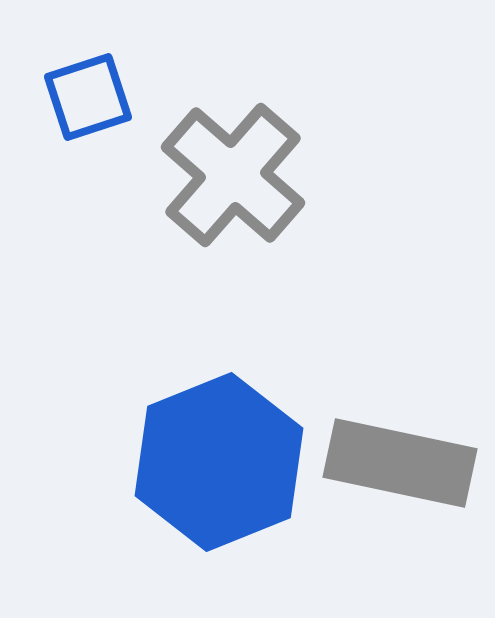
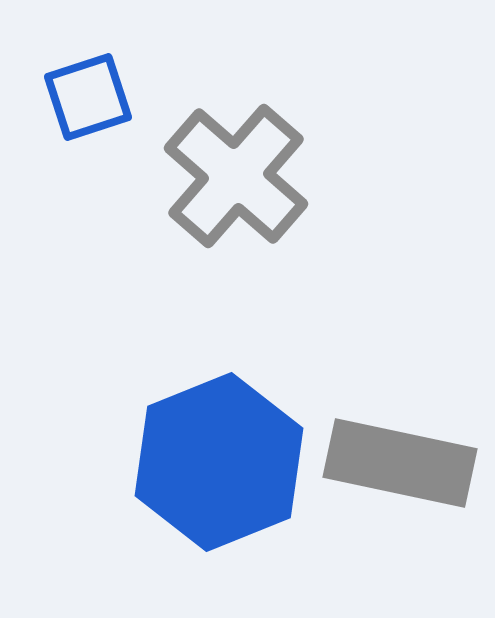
gray cross: moved 3 px right, 1 px down
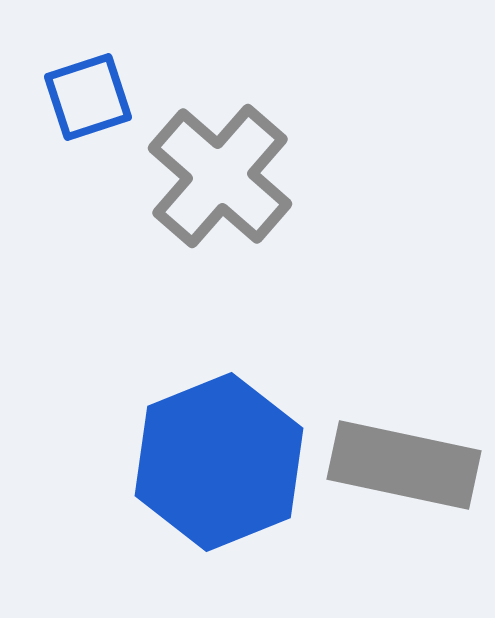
gray cross: moved 16 px left
gray rectangle: moved 4 px right, 2 px down
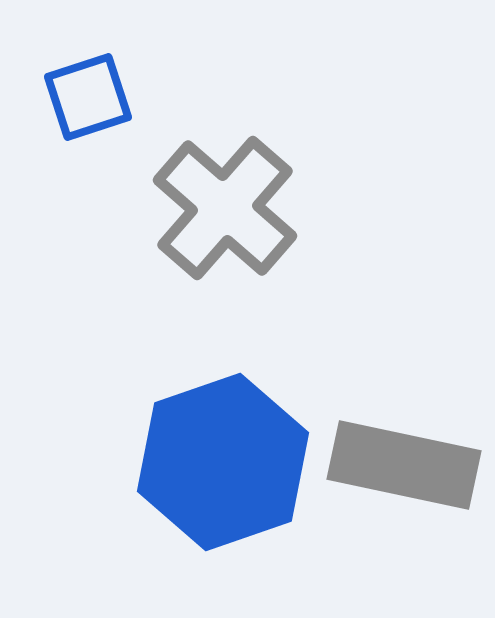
gray cross: moved 5 px right, 32 px down
blue hexagon: moved 4 px right; rotated 3 degrees clockwise
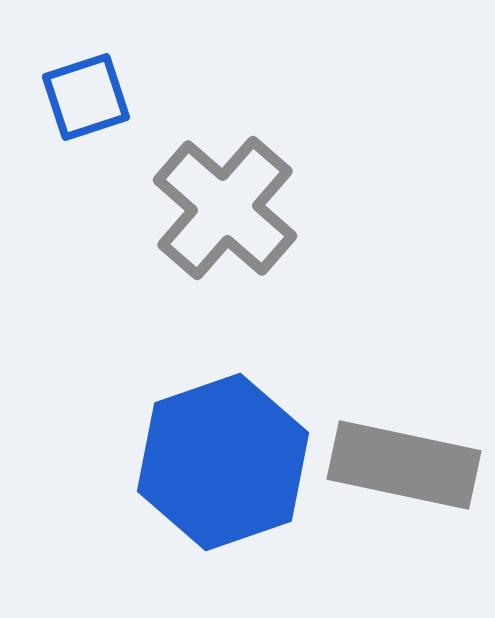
blue square: moved 2 px left
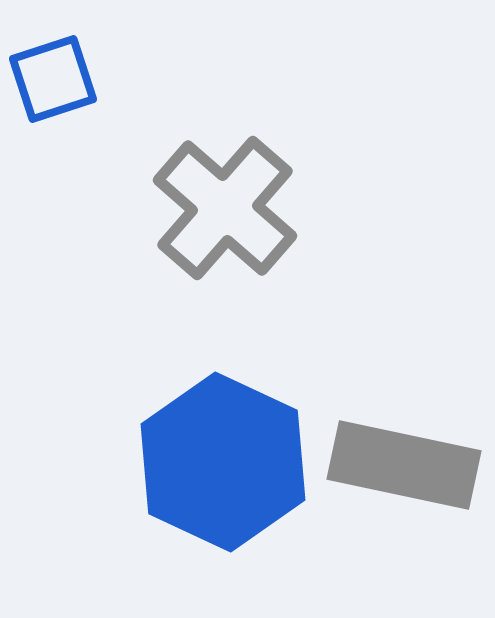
blue square: moved 33 px left, 18 px up
blue hexagon: rotated 16 degrees counterclockwise
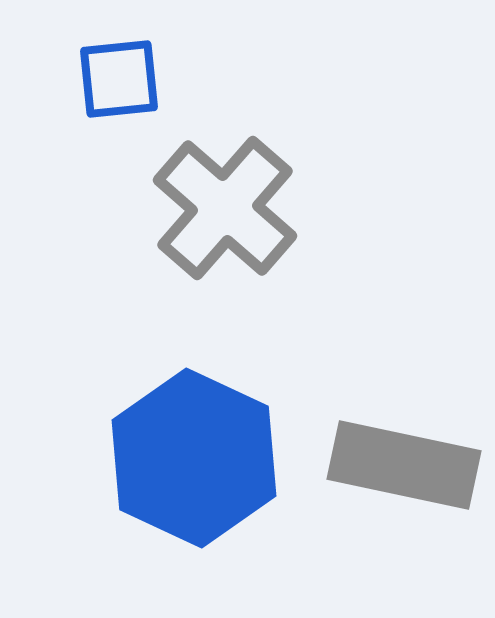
blue square: moved 66 px right; rotated 12 degrees clockwise
blue hexagon: moved 29 px left, 4 px up
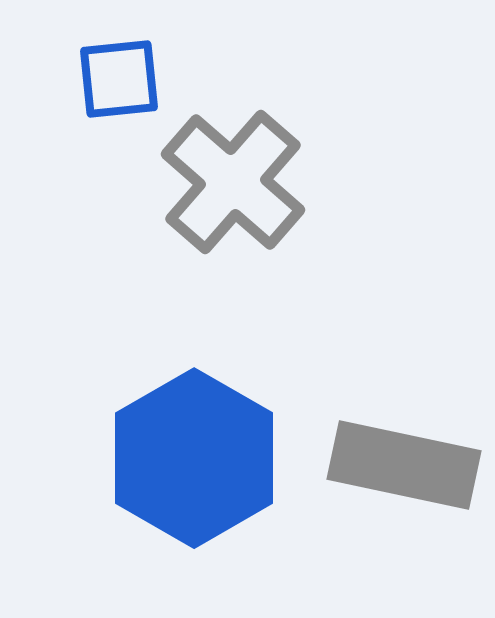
gray cross: moved 8 px right, 26 px up
blue hexagon: rotated 5 degrees clockwise
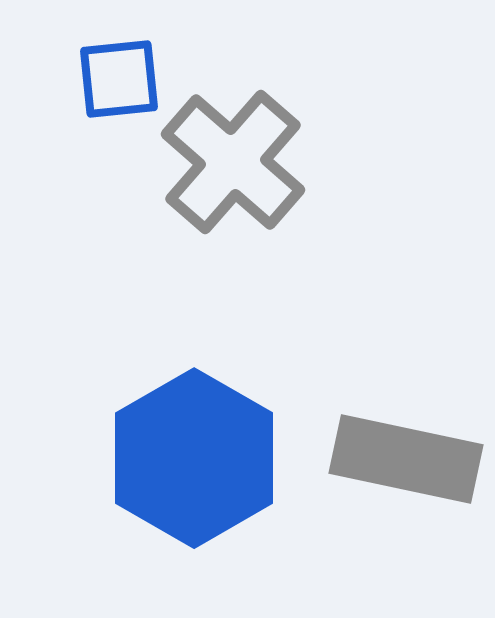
gray cross: moved 20 px up
gray rectangle: moved 2 px right, 6 px up
